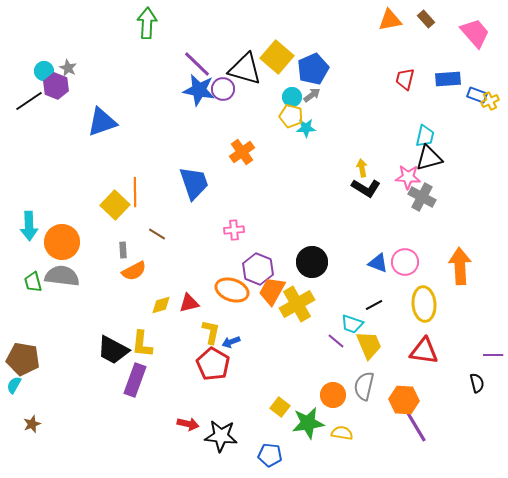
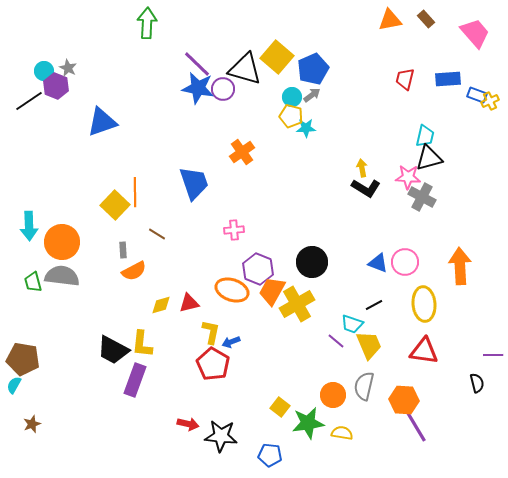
blue star at (199, 90): moved 1 px left, 2 px up
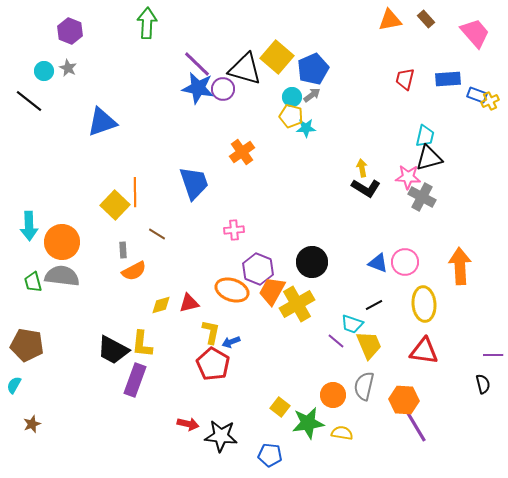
purple hexagon at (56, 86): moved 14 px right, 55 px up
black line at (29, 101): rotated 72 degrees clockwise
brown pentagon at (23, 359): moved 4 px right, 14 px up
black semicircle at (477, 383): moved 6 px right, 1 px down
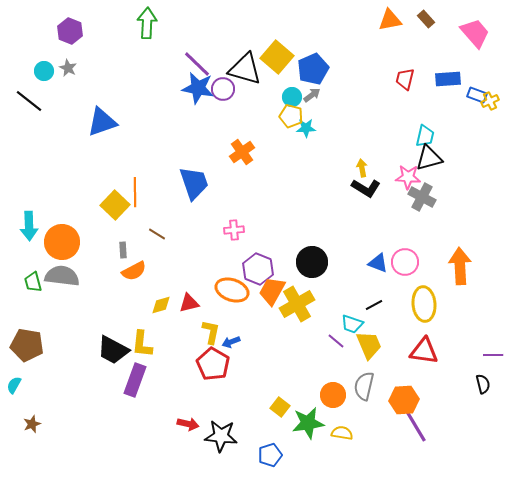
orange hexagon at (404, 400): rotated 8 degrees counterclockwise
blue pentagon at (270, 455): rotated 25 degrees counterclockwise
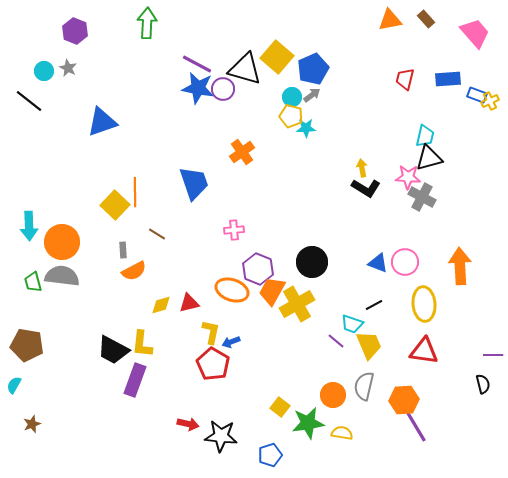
purple hexagon at (70, 31): moved 5 px right
purple line at (197, 64): rotated 16 degrees counterclockwise
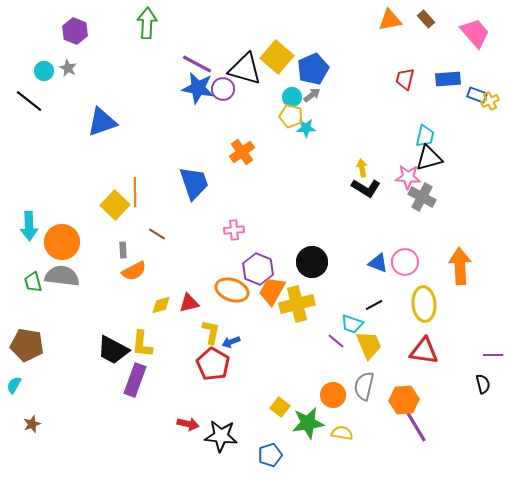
yellow cross at (297, 304): rotated 16 degrees clockwise
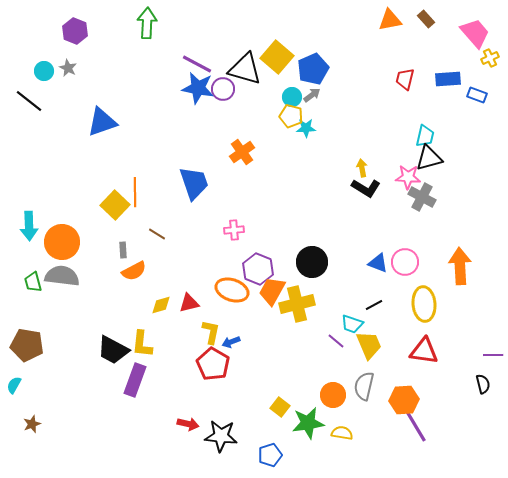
yellow cross at (490, 101): moved 43 px up
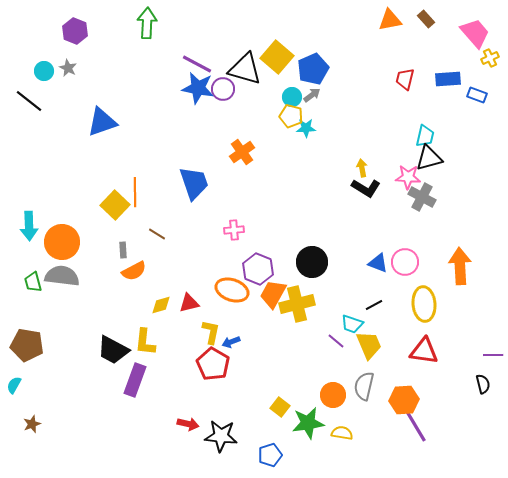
orange trapezoid at (272, 291): moved 1 px right, 3 px down
yellow L-shape at (142, 344): moved 3 px right, 2 px up
